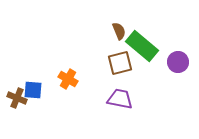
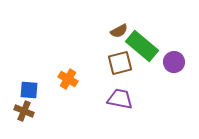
brown semicircle: rotated 84 degrees clockwise
purple circle: moved 4 px left
blue square: moved 4 px left
brown cross: moved 7 px right, 13 px down
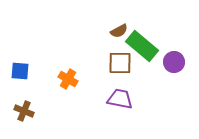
brown square: rotated 15 degrees clockwise
blue square: moved 9 px left, 19 px up
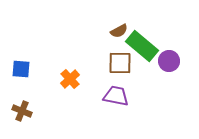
purple circle: moved 5 px left, 1 px up
blue square: moved 1 px right, 2 px up
orange cross: moved 2 px right; rotated 18 degrees clockwise
purple trapezoid: moved 4 px left, 3 px up
brown cross: moved 2 px left
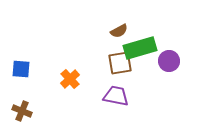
green rectangle: moved 2 px left, 2 px down; rotated 56 degrees counterclockwise
brown square: rotated 10 degrees counterclockwise
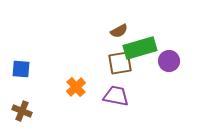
orange cross: moved 6 px right, 8 px down
